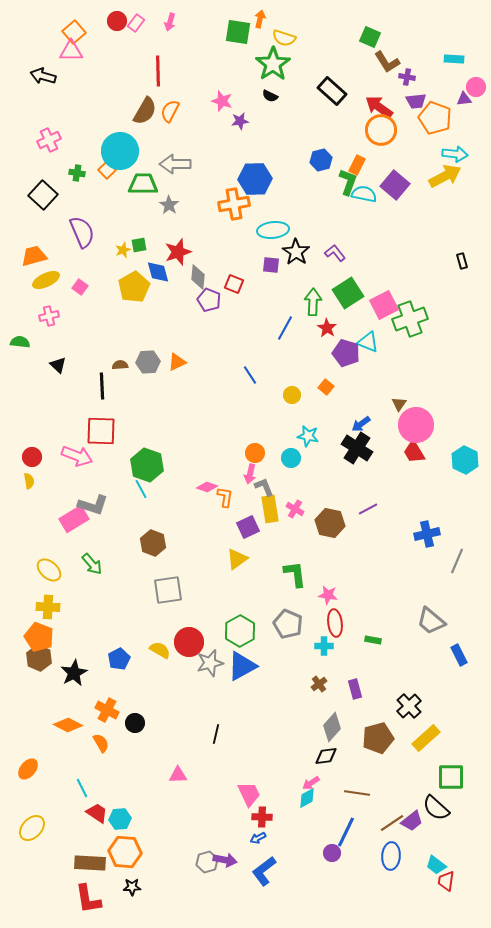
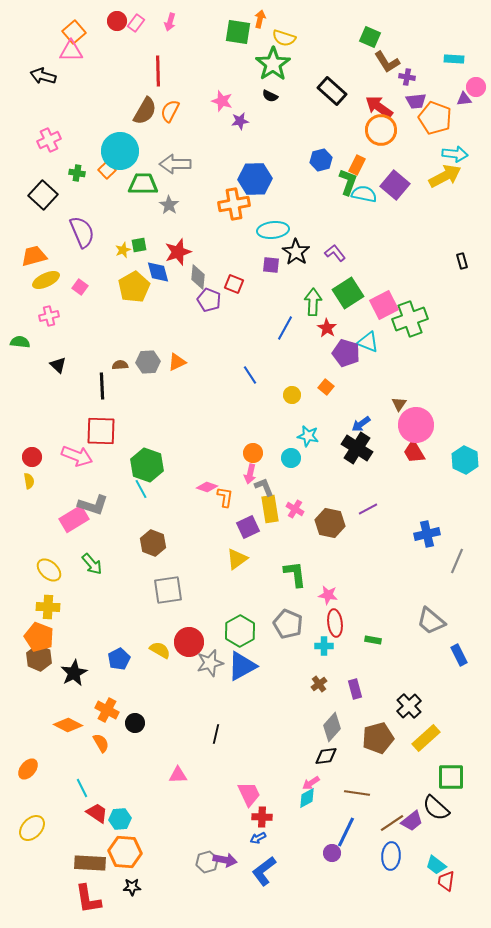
orange circle at (255, 453): moved 2 px left
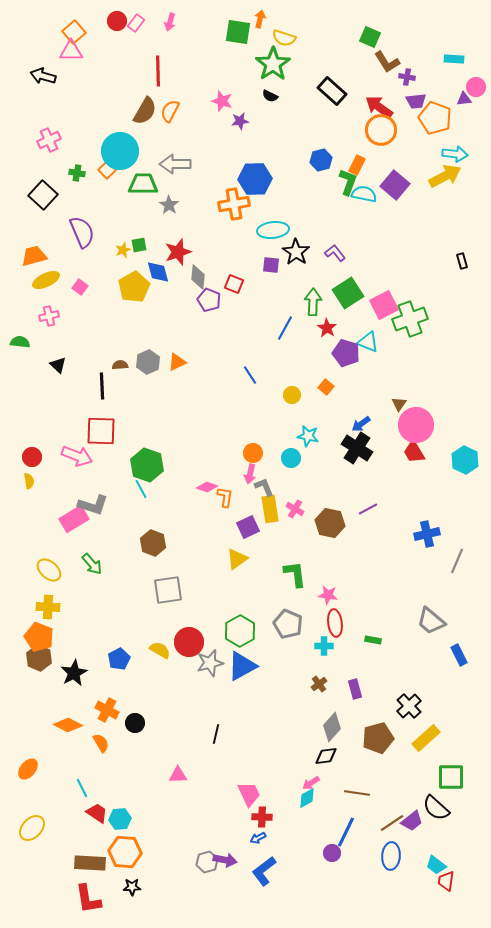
gray hexagon at (148, 362): rotated 20 degrees counterclockwise
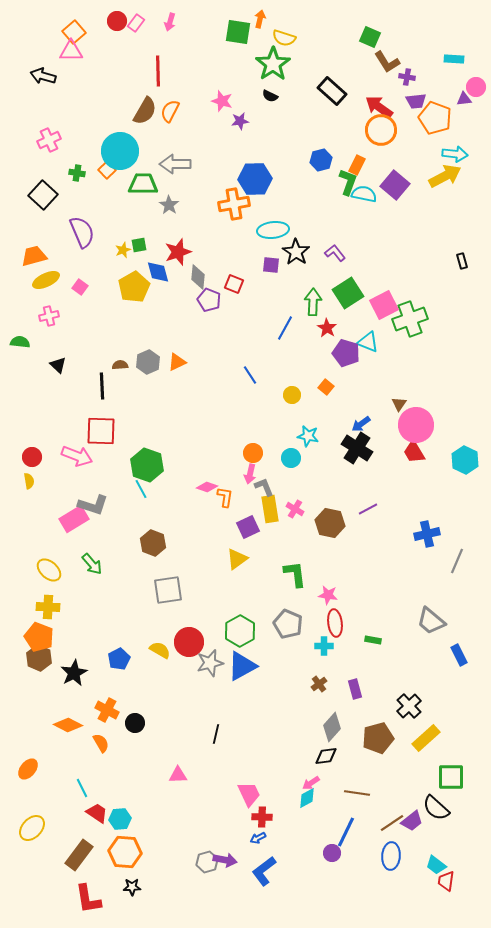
brown rectangle at (90, 863): moved 11 px left, 8 px up; rotated 56 degrees counterclockwise
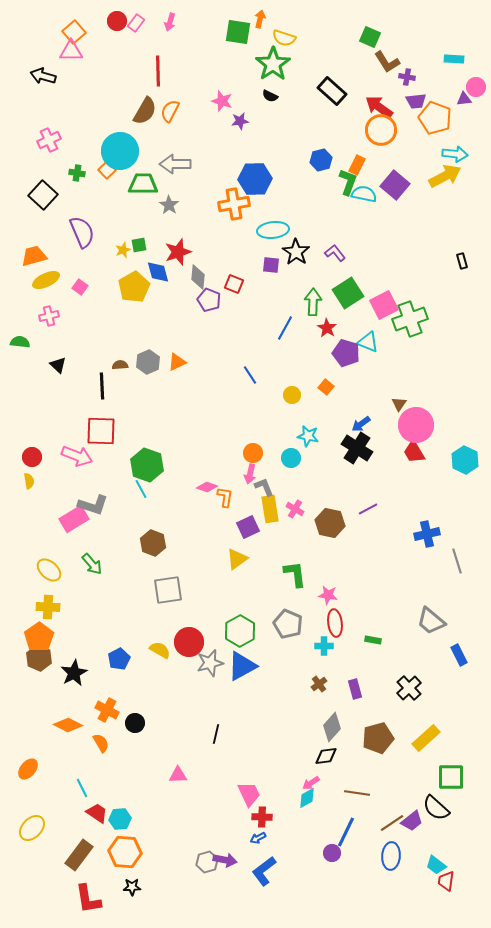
gray line at (457, 561): rotated 40 degrees counterclockwise
orange pentagon at (39, 637): rotated 16 degrees clockwise
black cross at (409, 706): moved 18 px up
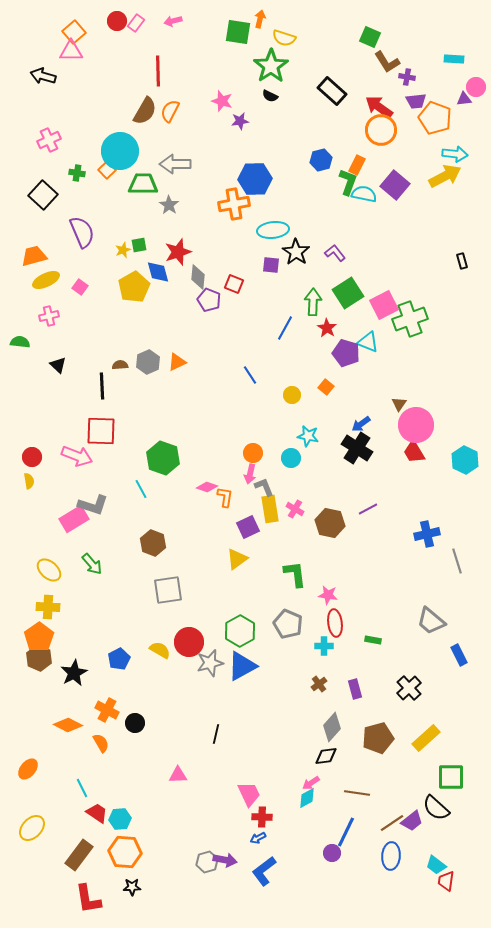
pink arrow at (170, 22): moved 3 px right, 1 px up; rotated 60 degrees clockwise
green star at (273, 64): moved 2 px left, 2 px down
green hexagon at (147, 465): moved 16 px right, 7 px up
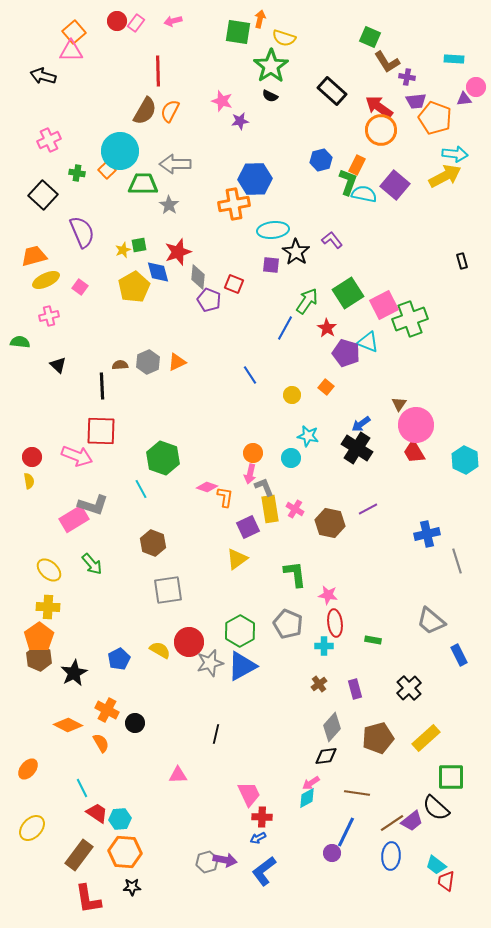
purple L-shape at (335, 253): moved 3 px left, 13 px up
green arrow at (313, 302): moved 6 px left, 1 px up; rotated 32 degrees clockwise
